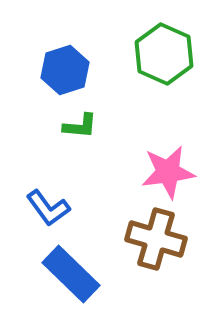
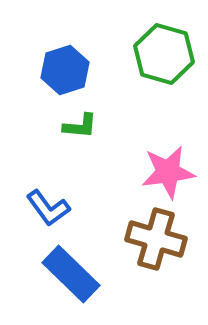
green hexagon: rotated 8 degrees counterclockwise
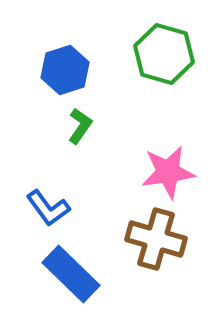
green L-shape: rotated 60 degrees counterclockwise
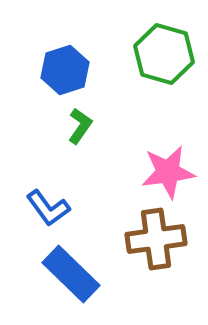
brown cross: rotated 24 degrees counterclockwise
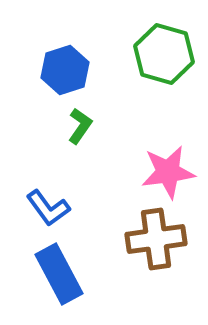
blue rectangle: moved 12 px left; rotated 18 degrees clockwise
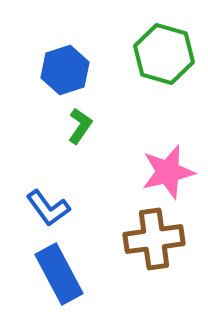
pink star: rotated 6 degrees counterclockwise
brown cross: moved 2 px left
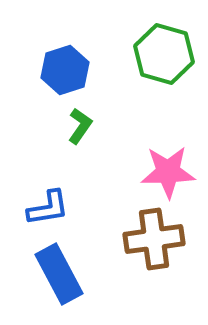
pink star: rotated 12 degrees clockwise
blue L-shape: rotated 63 degrees counterclockwise
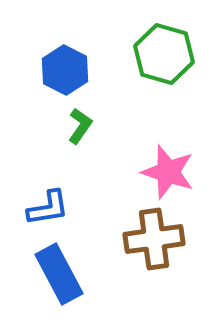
blue hexagon: rotated 15 degrees counterclockwise
pink star: rotated 20 degrees clockwise
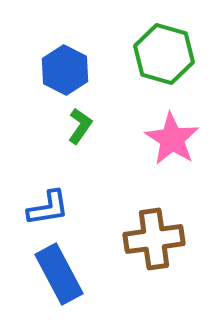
pink star: moved 4 px right, 33 px up; rotated 14 degrees clockwise
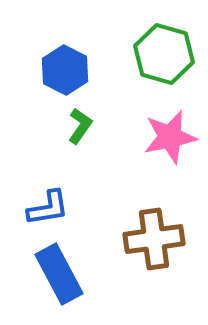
pink star: moved 2 px left, 2 px up; rotated 28 degrees clockwise
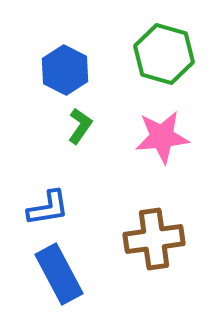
pink star: moved 8 px left; rotated 6 degrees clockwise
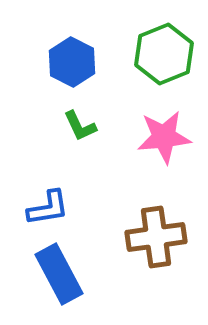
green hexagon: rotated 22 degrees clockwise
blue hexagon: moved 7 px right, 8 px up
green L-shape: rotated 120 degrees clockwise
pink star: moved 2 px right
brown cross: moved 2 px right, 2 px up
